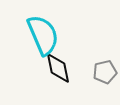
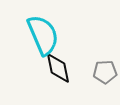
gray pentagon: rotated 10 degrees clockwise
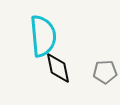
cyan semicircle: moved 1 px down; rotated 18 degrees clockwise
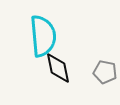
gray pentagon: rotated 15 degrees clockwise
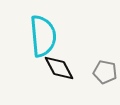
black diamond: moved 1 px right; rotated 16 degrees counterclockwise
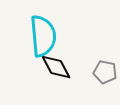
black diamond: moved 3 px left, 1 px up
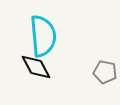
black diamond: moved 20 px left
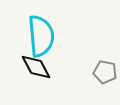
cyan semicircle: moved 2 px left
